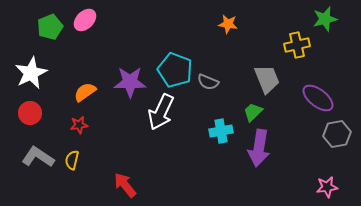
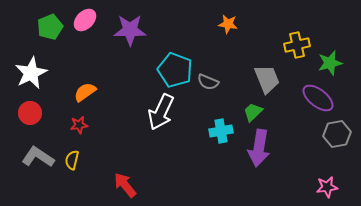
green star: moved 5 px right, 44 px down
purple star: moved 52 px up
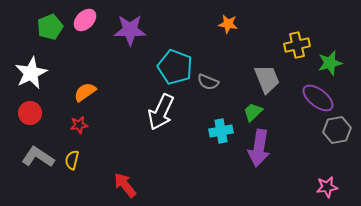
cyan pentagon: moved 3 px up
gray hexagon: moved 4 px up
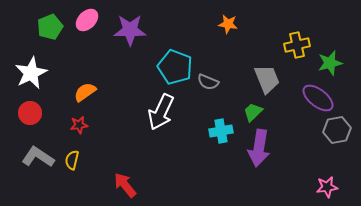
pink ellipse: moved 2 px right
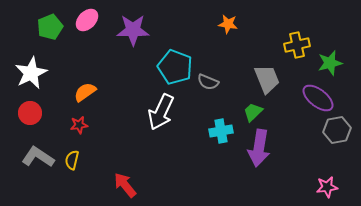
purple star: moved 3 px right
